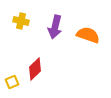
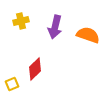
yellow cross: rotated 28 degrees counterclockwise
yellow square: moved 2 px down
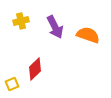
purple arrow: rotated 40 degrees counterclockwise
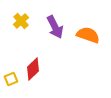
yellow cross: rotated 28 degrees counterclockwise
red diamond: moved 2 px left
yellow square: moved 1 px left, 5 px up
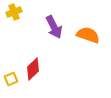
yellow cross: moved 7 px left, 9 px up; rotated 21 degrees clockwise
purple arrow: moved 1 px left
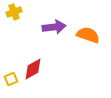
purple arrow: rotated 70 degrees counterclockwise
red diamond: rotated 15 degrees clockwise
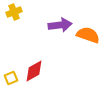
purple arrow: moved 6 px right, 2 px up
red diamond: moved 1 px right, 2 px down
yellow square: moved 1 px up
